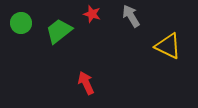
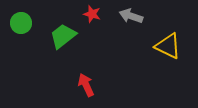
gray arrow: rotated 40 degrees counterclockwise
green trapezoid: moved 4 px right, 5 px down
red arrow: moved 2 px down
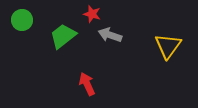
gray arrow: moved 21 px left, 19 px down
green circle: moved 1 px right, 3 px up
yellow triangle: rotated 40 degrees clockwise
red arrow: moved 1 px right, 1 px up
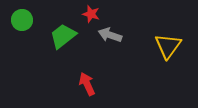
red star: moved 1 px left
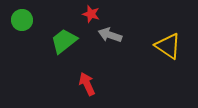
green trapezoid: moved 1 px right, 5 px down
yellow triangle: rotated 32 degrees counterclockwise
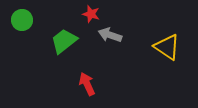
yellow triangle: moved 1 px left, 1 px down
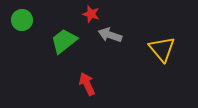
yellow triangle: moved 5 px left, 2 px down; rotated 16 degrees clockwise
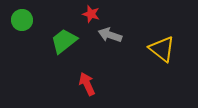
yellow triangle: rotated 12 degrees counterclockwise
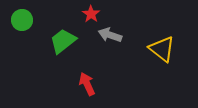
red star: rotated 18 degrees clockwise
green trapezoid: moved 1 px left
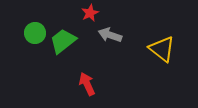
red star: moved 1 px left, 1 px up; rotated 12 degrees clockwise
green circle: moved 13 px right, 13 px down
